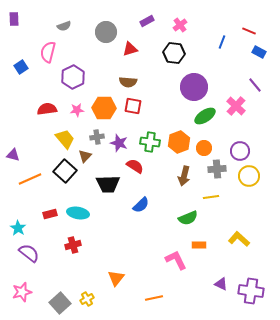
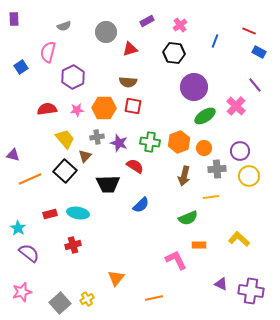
blue line at (222, 42): moved 7 px left, 1 px up
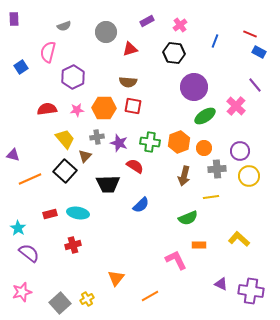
red line at (249, 31): moved 1 px right, 3 px down
orange line at (154, 298): moved 4 px left, 2 px up; rotated 18 degrees counterclockwise
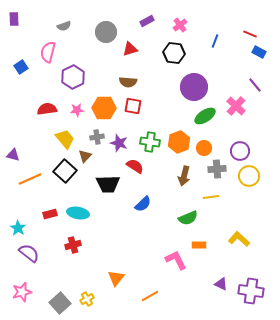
blue semicircle at (141, 205): moved 2 px right, 1 px up
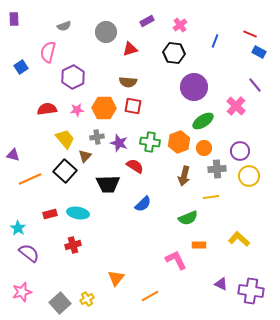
green ellipse at (205, 116): moved 2 px left, 5 px down
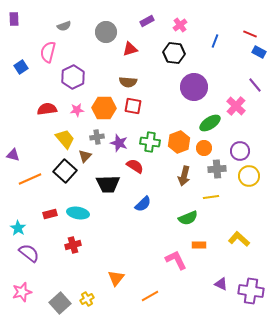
green ellipse at (203, 121): moved 7 px right, 2 px down
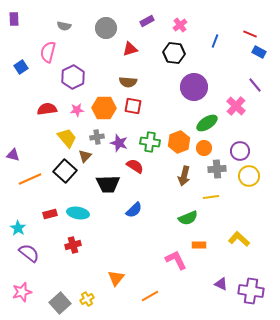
gray semicircle at (64, 26): rotated 32 degrees clockwise
gray circle at (106, 32): moved 4 px up
green ellipse at (210, 123): moved 3 px left
yellow trapezoid at (65, 139): moved 2 px right, 1 px up
blue semicircle at (143, 204): moved 9 px left, 6 px down
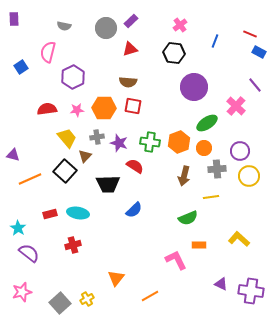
purple rectangle at (147, 21): moved 16 px left; rotated 16 degrees counterclockwise
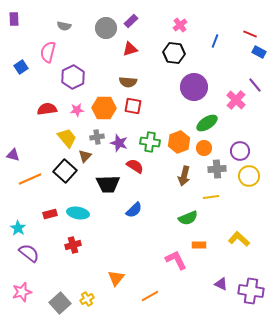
pink cross at (236, 106): moved 6 px up
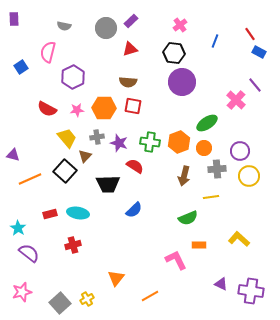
red line at (250, 34): rotated 32 degrees clockwise
purple circle at (194, 87): moved 12 px left, 5 px up
red semicircle at (47, 109): rotated 144 degrees counterclockwise
